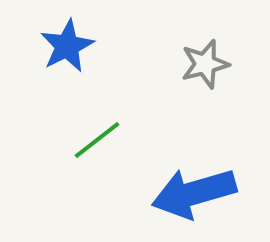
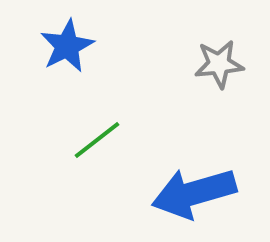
gray star: moved 14 px right; rotated 9 degrees clockwise
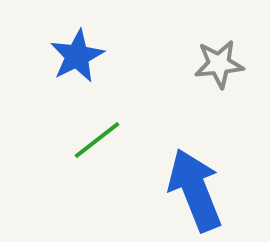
blue star: moved 10 px right, 10 px down
blue arrow: moved 1 px right, 3 px up; rotated 84 degrees clockwise
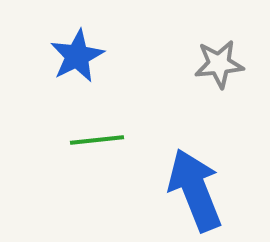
green line: rotated 32 degrees clockwise
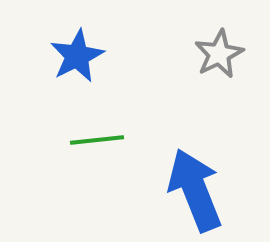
gray star: moved 10 px up; rotated 21 degrees counterclockwise
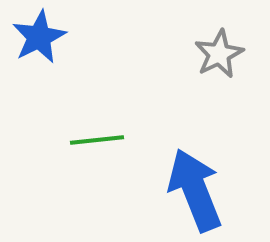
blue star: moved 38 px left, 19 px up
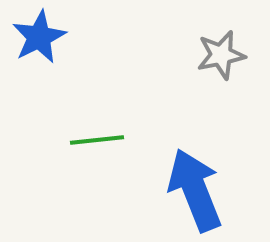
gray star: moved 2 px right, 1 px down; rotated 15 degrees clockwise
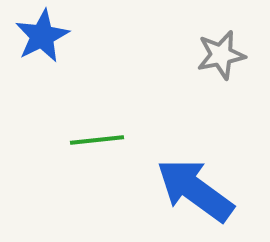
blue star: moved 3 px right, 1 px up
blue arrow: rotated 32 degrees counterclockwise
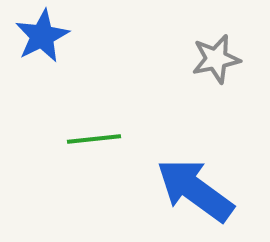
gray star: moved 5 px left, 4 px down
green line: moved 3 px left, 1 px up
